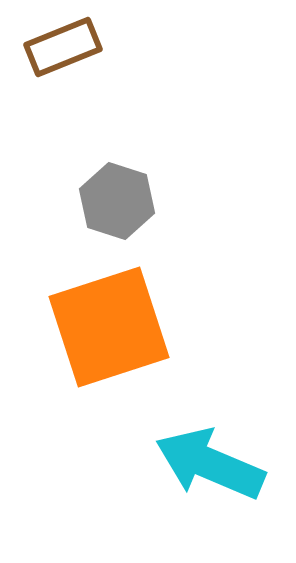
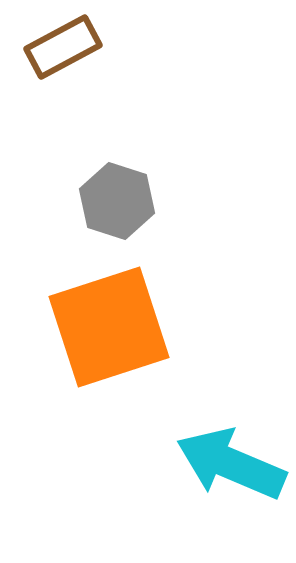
brown rectangle: rotated 6 degrees counterclockwise
cyan arrow: moved 21 px right
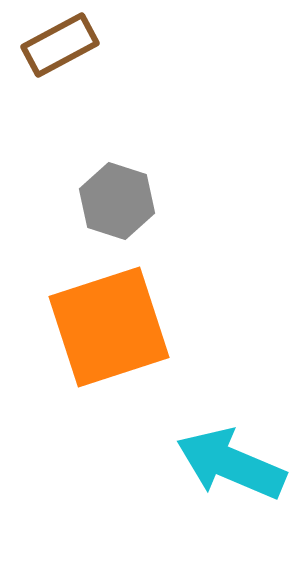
brown rectangle: moved 3 px left, 2 px up
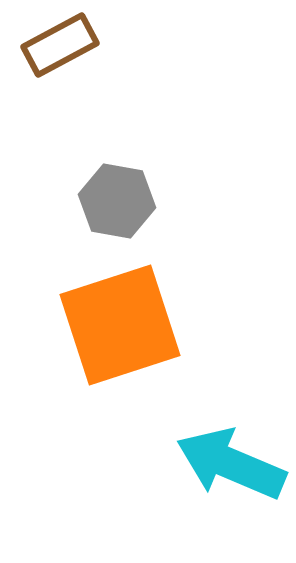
gray hexagon: rotated 8 degrees counterclockwise
orange square: moved 11 px right, 2 px up
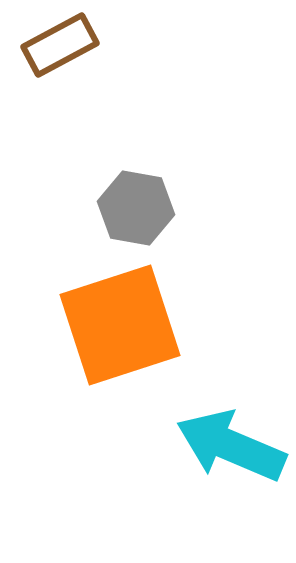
gray hexagon: moved 19 px right, 7 px down
cyan arrow: moved 18 px up
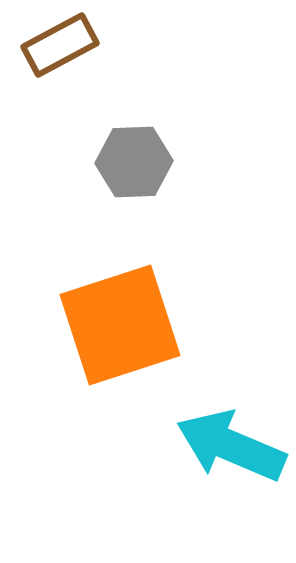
gray hexagon: moved 2 px left, 46 px up; rotated 12 degrees counterclockwise
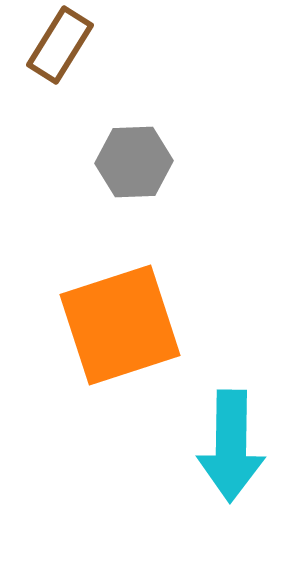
brown rectangle: rotated 30 degrees counterclockwise
cyan arrow: rotated 112 degrees counterclockwise
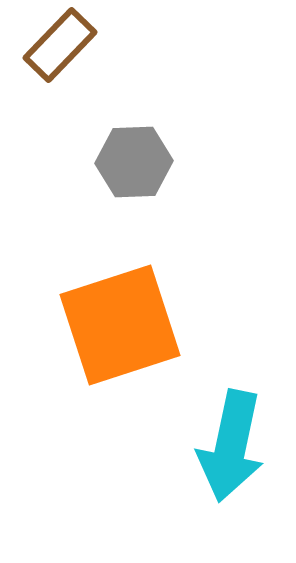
brown rectangle: rotated 12 degrees clockwise
cyan arrow: rotated 11 degrees clockwise
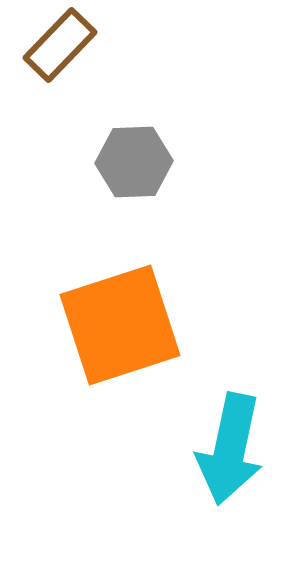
cyan arrow: moved 1 px left, 3 px down
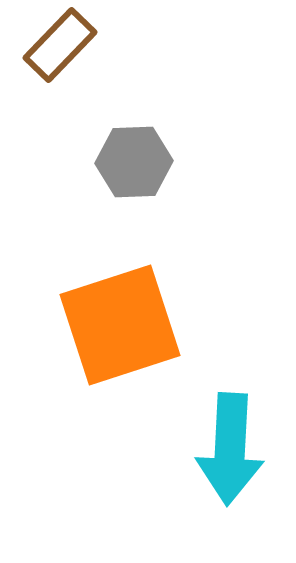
cyan arrow: rotated 9 degrees counterclockwise
